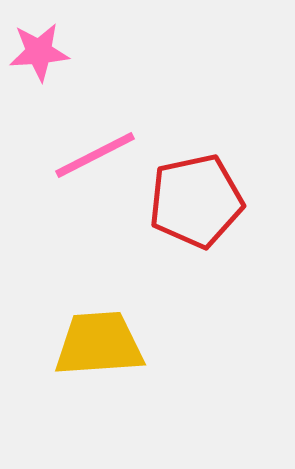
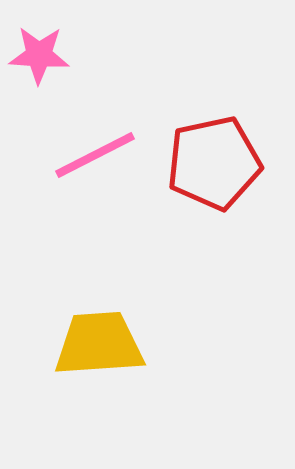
pink star: moved 3 px down; rotated 8 degrees clockwise
red pentagon: moved 18 px right, 38 px up
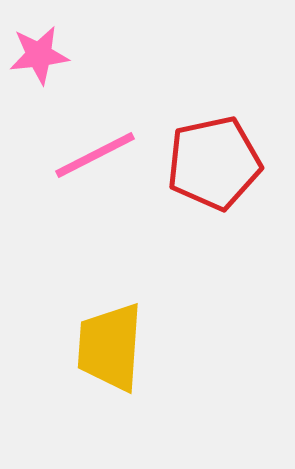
pink star: rotated 10 degrees counterclockwise
yellow trapezoid: moved 11 px right, 3 px down; rotated 82 degrees counterclockwise
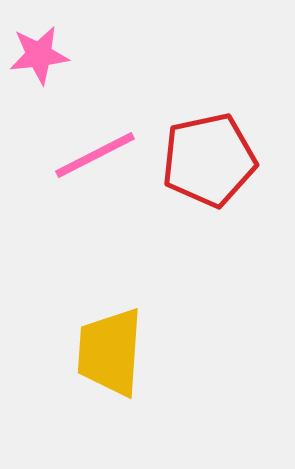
red pentagon: moved 5 px left, 3 px up
yellow trapezoid: moved 5 px down
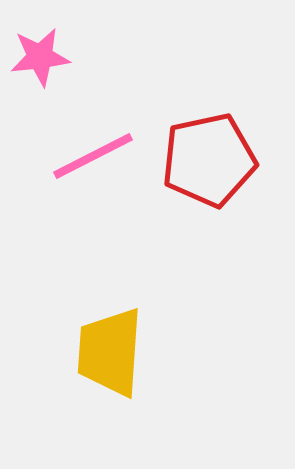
pink star: moved 1 px right, 2 px down
pink line: moved 2 px left, 1 px down
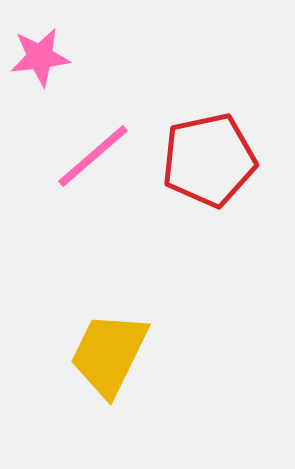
pink line: rotated 14 degrees counterclockwise
yellow trapezoid: moved 1 px left, 2 px down; rotated 22 degrees clockwise
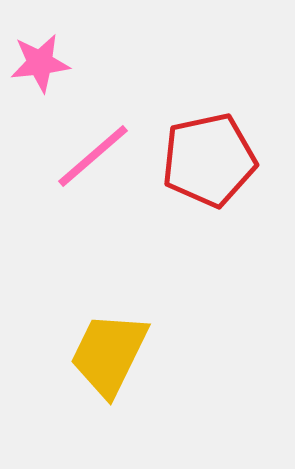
pink star: moved 6 px down
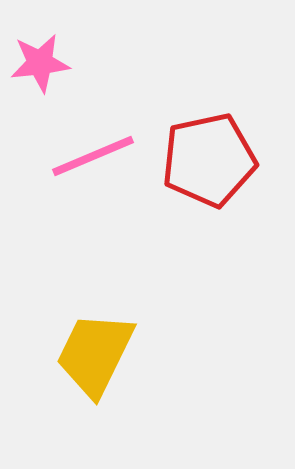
pink line: rotated 18 degrees clockwise
yellow trapezoid: moved 14 px left
